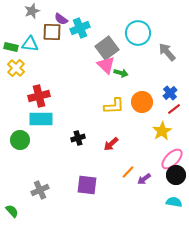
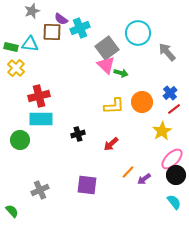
black cross: moved 4 px up
cyan semicircle: rotated 42 degrees clockwise
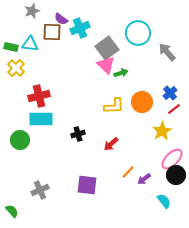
green arrow: rotated 32 degrees counterclockwise
cyan semicircle: moved 10 px left, 1 px up
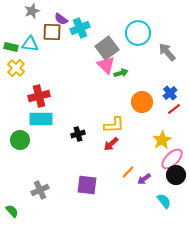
yellow L-shape: moved 19 px down
yellow star: moved 9 px down
